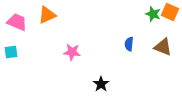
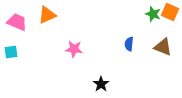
pink star: moved 2 px right, 3 px up
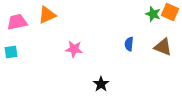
pink trapezoid: rotated 35 degrees counterclockwise
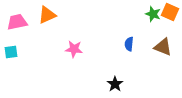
black star: moved 14 px right
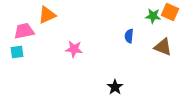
green star: moved 2 px down; rotated 14 degrees counterclockwise
pink trapezoid: moved 7 px right, 9 px down
blue semicircle: moved 8 px up
cyan square: moved 6 px right
black star: moved 3 px down
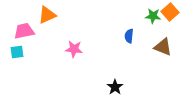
orange square: rotated 24 degrees clockwise
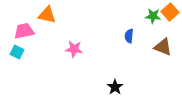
orange triangle: rotated 36 degrees clockwise
cyan square: rotated 32 degrees clockwise
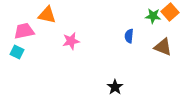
pink star: moved 3 px left, 8 px up; rotated 18 degrees counterclockwise
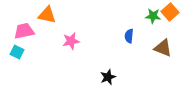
brown triangle: moved 1 px down
black star: moved 7 px left, 10 px up; rotated 14 degrees clockwise
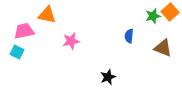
green star: rotated 21 degrees counterclockwise
